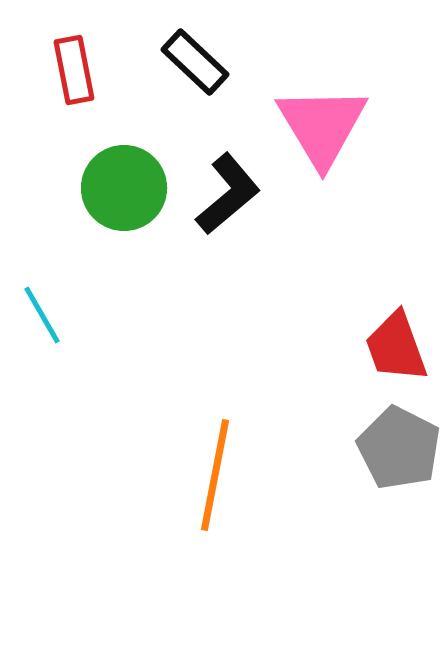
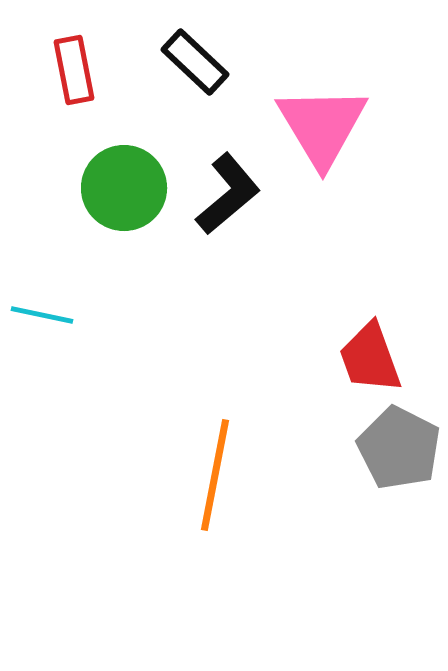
cyan line: rotated 48 degrees counterclockwise
red trapezoid: moved 26 px left, 11 px down
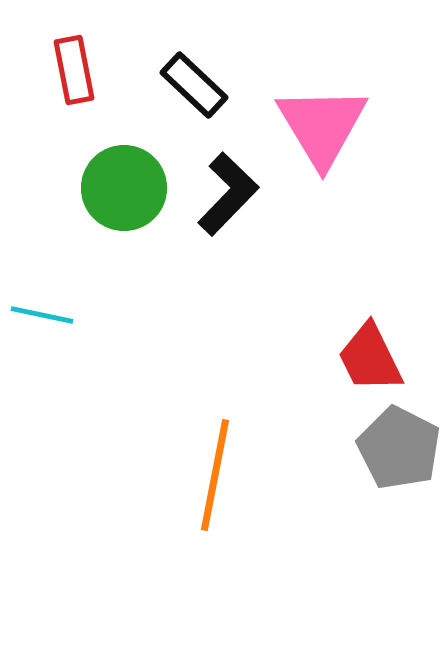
black rectangle: moved 1 px left, 23 px down
black L-shape: rotated 6 degrees counterclockwise
red trapezoid: rotated 6 degrees counterclockwise
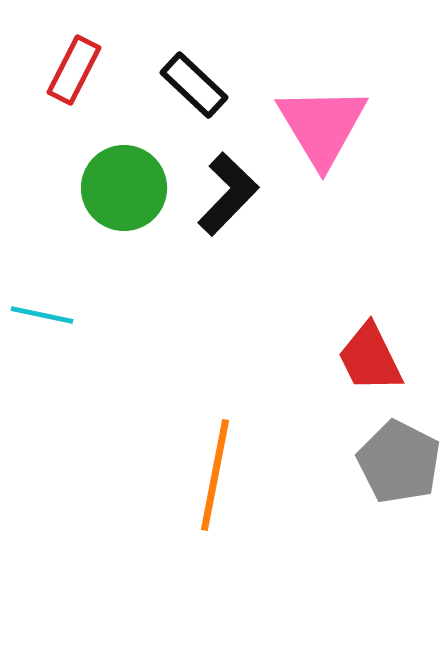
red rectangle: rotated 38 degrees clockwise
gray pentagon: moved 14 px down
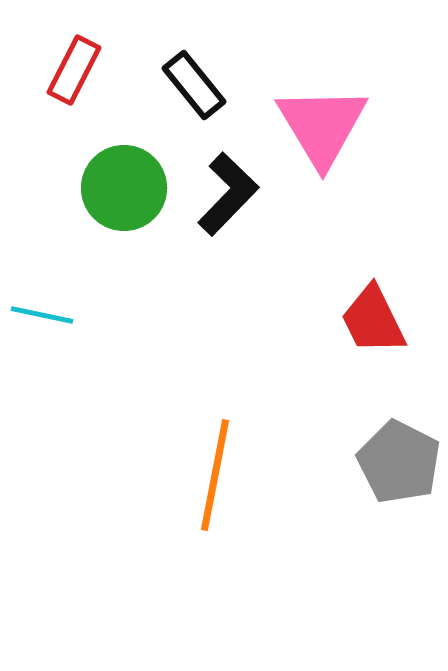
black rectangle: rotated 8 degrees clockwise
red trapezoid: moved 3 px right, 38 px up
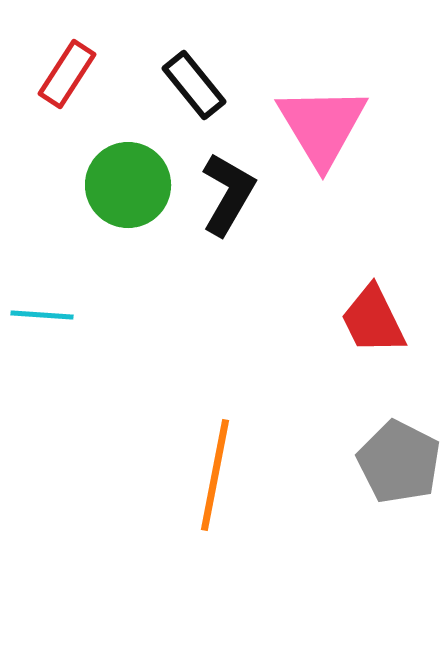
red rectangle: moved 7 px left, 4 px down; rotated 6 degrees clockwise
green circle: moved 4 px right, 3 px up
black L-shape: rotated 14 degrees counterclockwise
cyan line: rotated 8 degrees counterclockwise
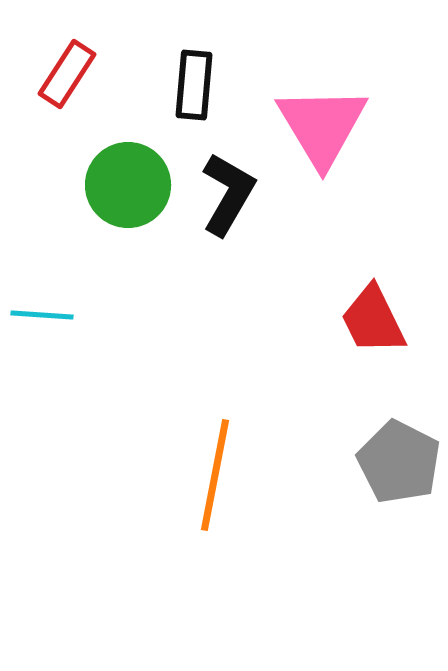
black rectangle: rotated 44 degrees clockwise
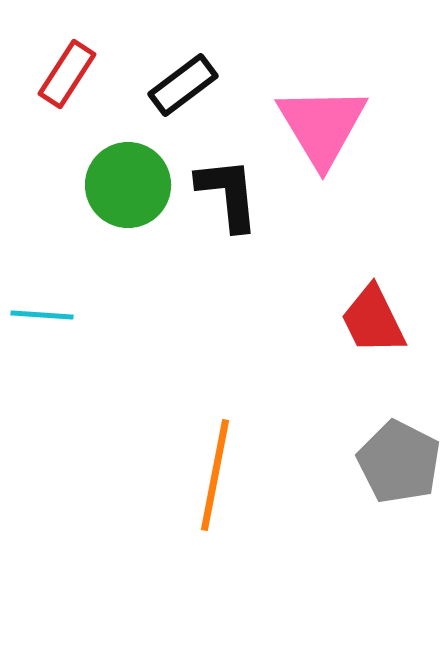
black rectangle: moved 11 px left; rotated 48 degrees clockwise
black L-shape: rotated 36 degrees counterclockwise
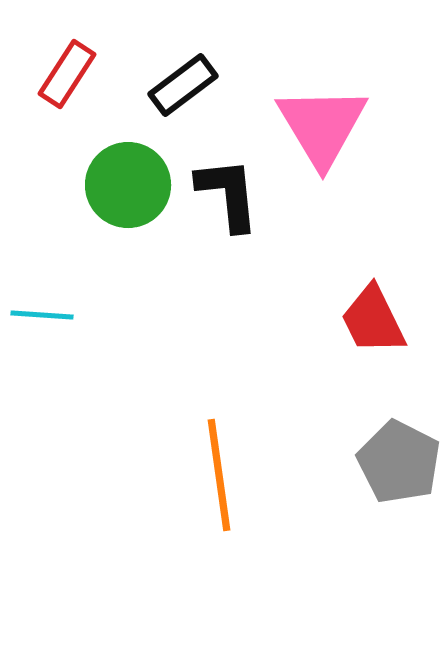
orange line: moved 4 px right; rotated 19 degrees counterclockwise
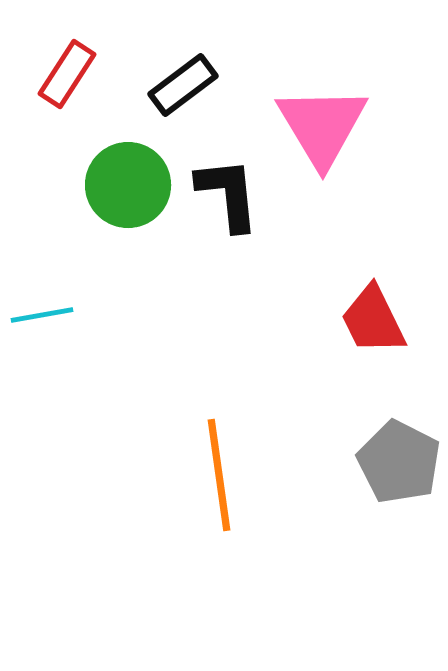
cyan line: rotated 14 degrees counterclockwise
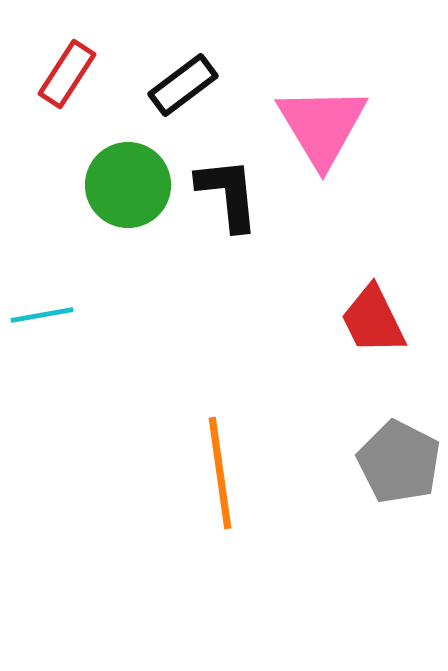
orange line: moved 1 px right, 2 px up
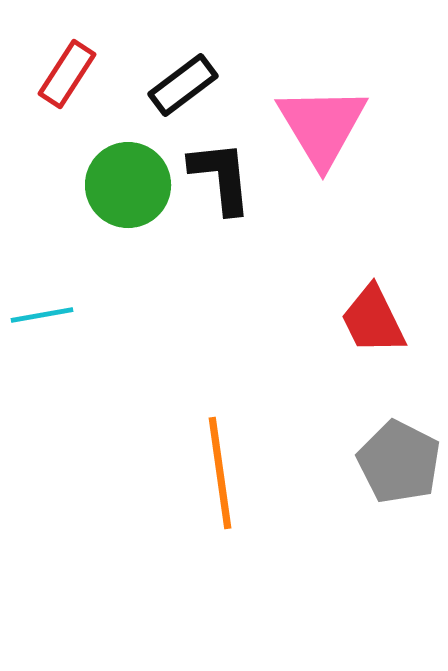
black L-shape: moved 7 px left, 17 px up
